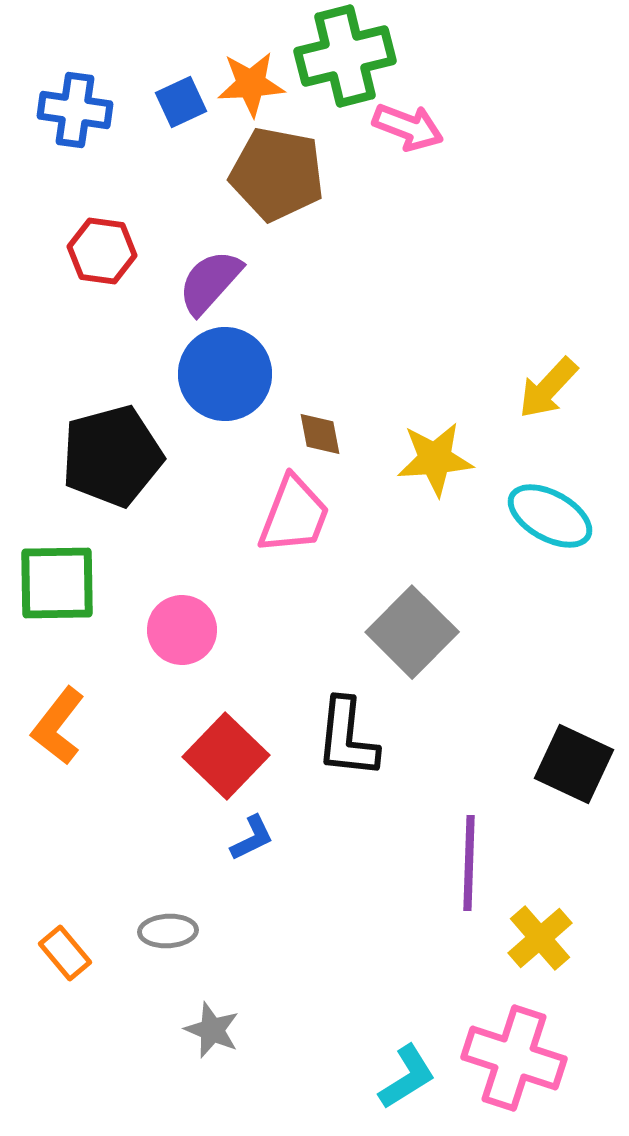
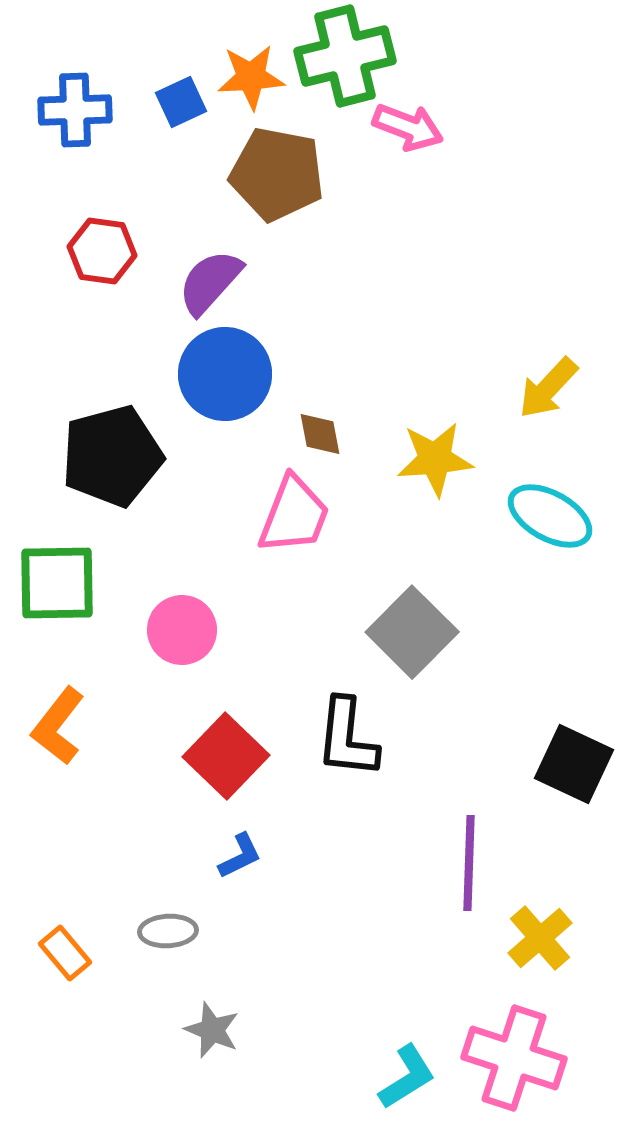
orange star: moved 7 px up
blue cross: rotated 10 degrees counterclockwise
blue L-shape: moved 12 px left, 18 px down
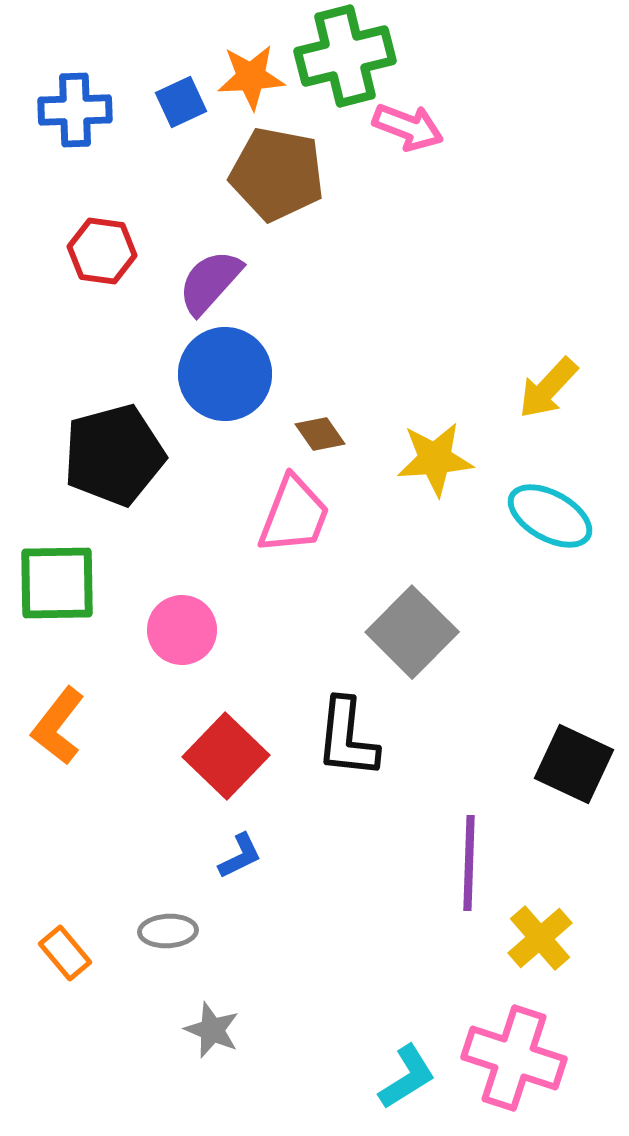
brown diamond: rotated 24 degrees counterclockwise
black pentagon: moved 2 px right, 1 px up
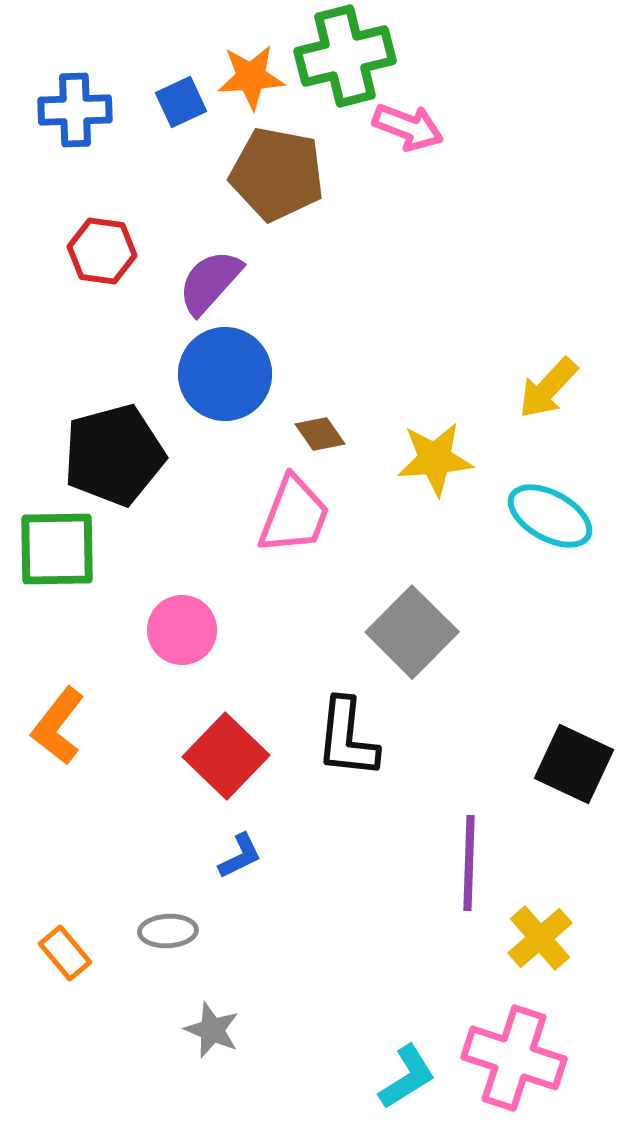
green square: moved 34 px up
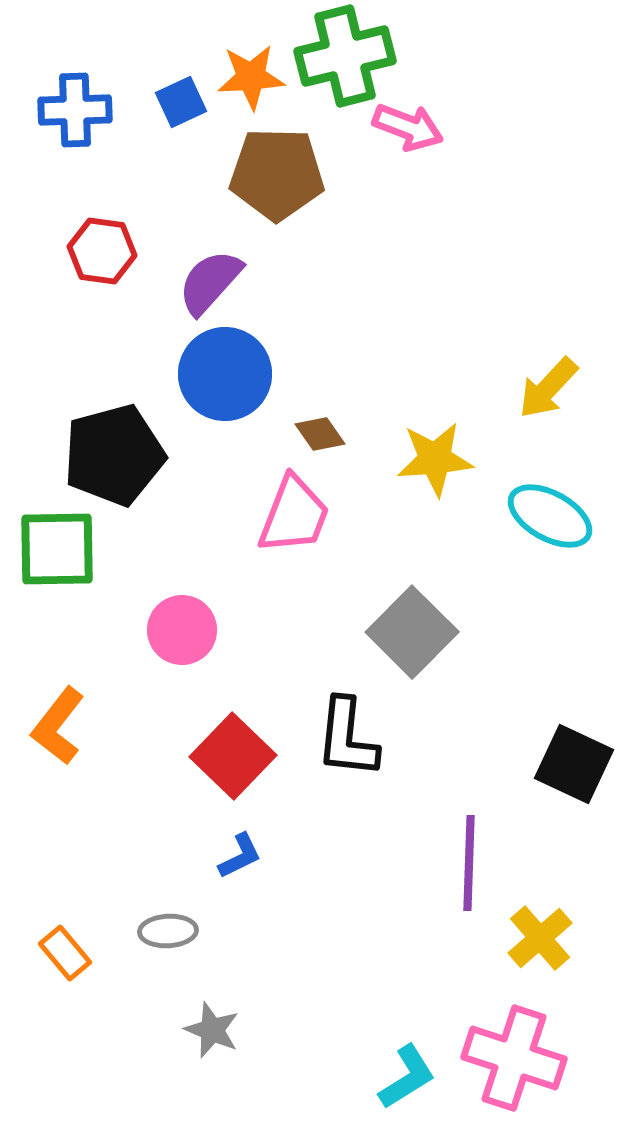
brown pentagon: rotated 10 degrees counterclockwise
red square: moved 7 px right
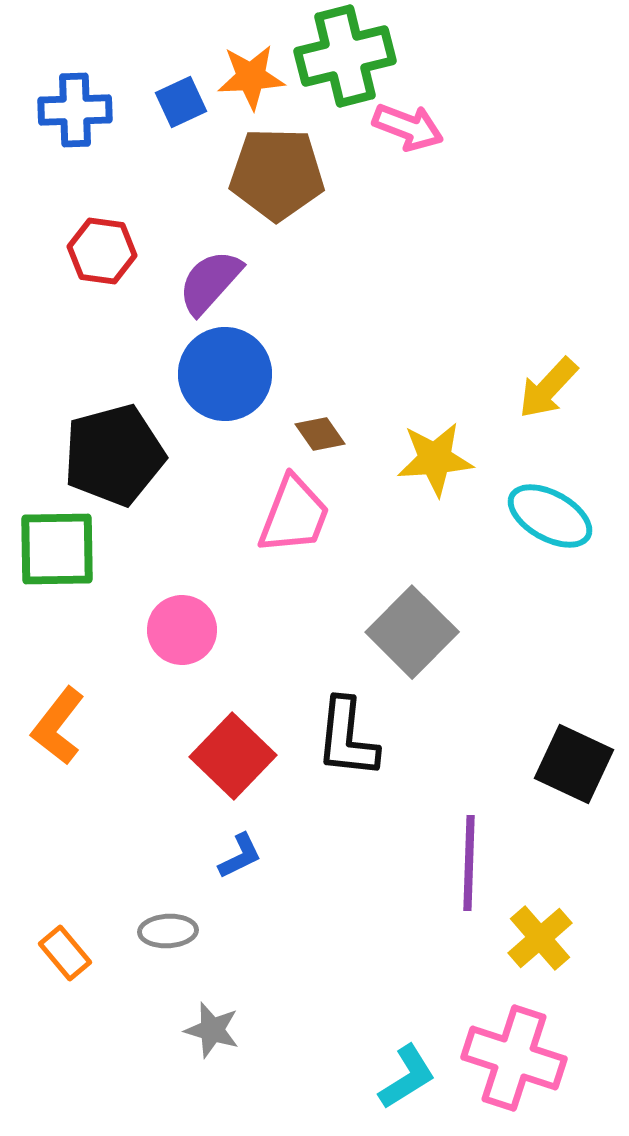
gray star: rotated 6 degrees counterclockwise
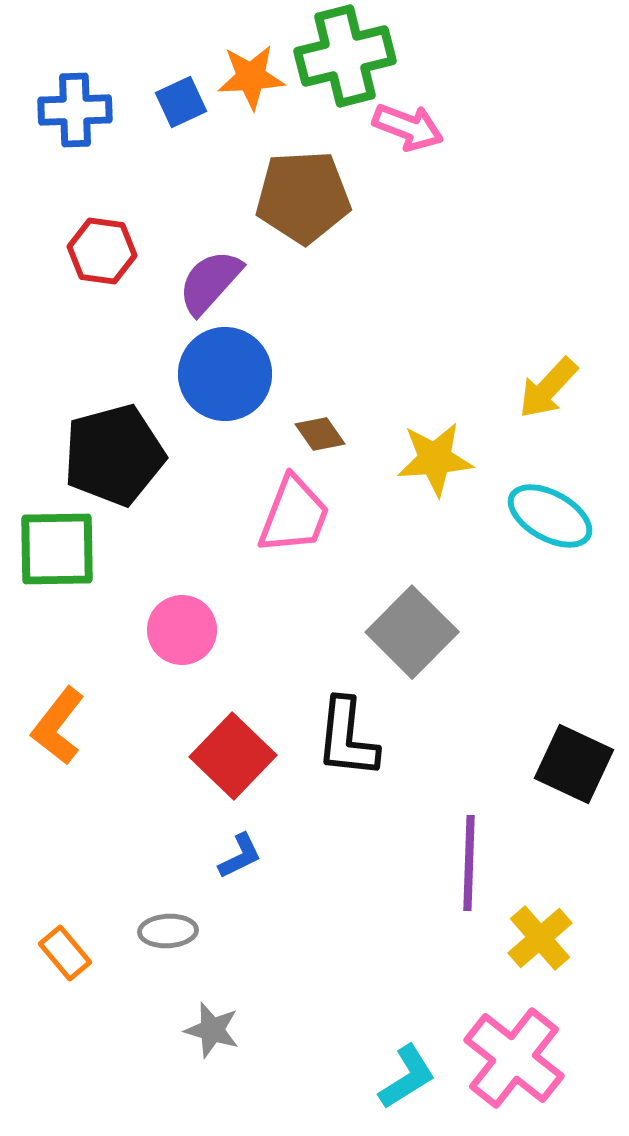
brown pentagon: moved 26 px right, 23 px down; rotated 4 degrees counterclockwise
pink cross: rotated 20 degrees clockwise
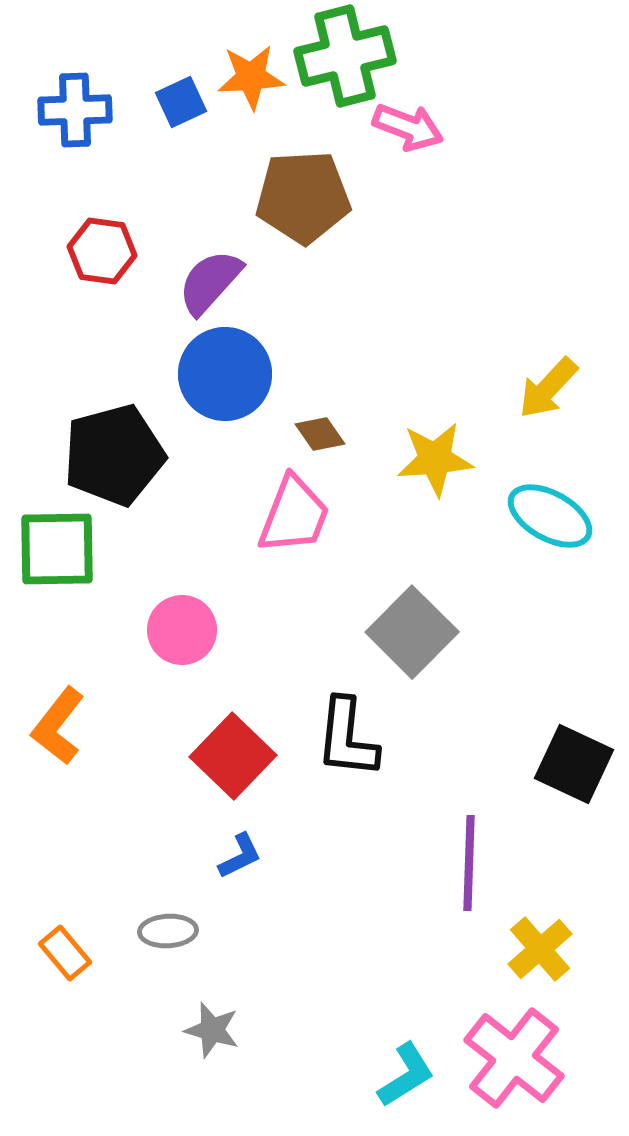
yellow cross: moved 11 px down
cyan L-shape: moved 1 px left, 2 px up
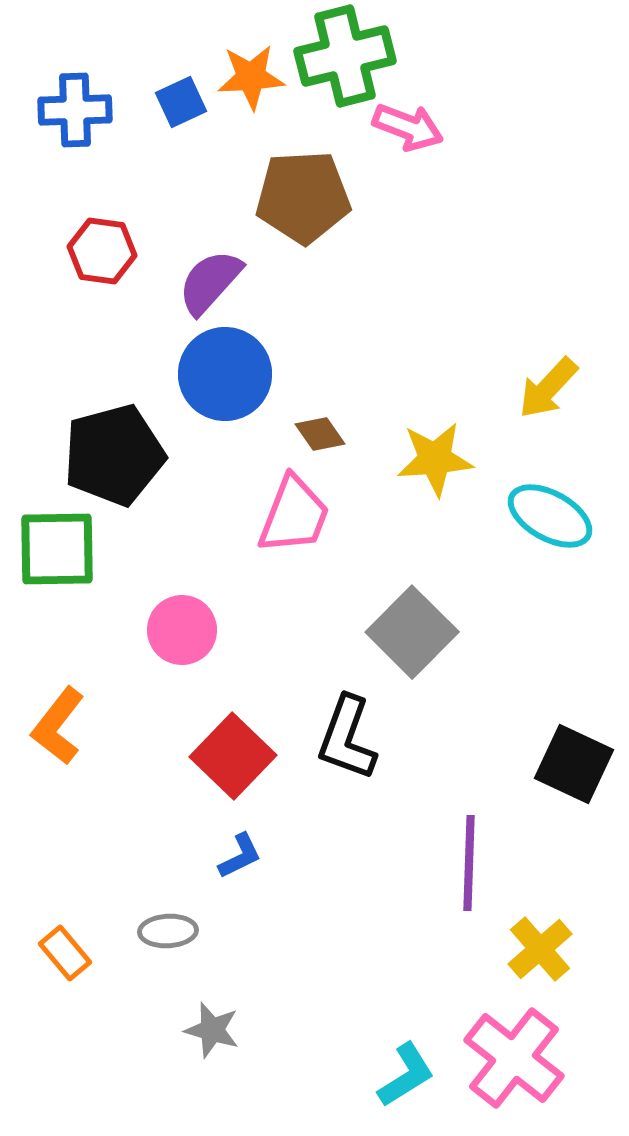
black L-shape: rotated 14 degrees clockwise
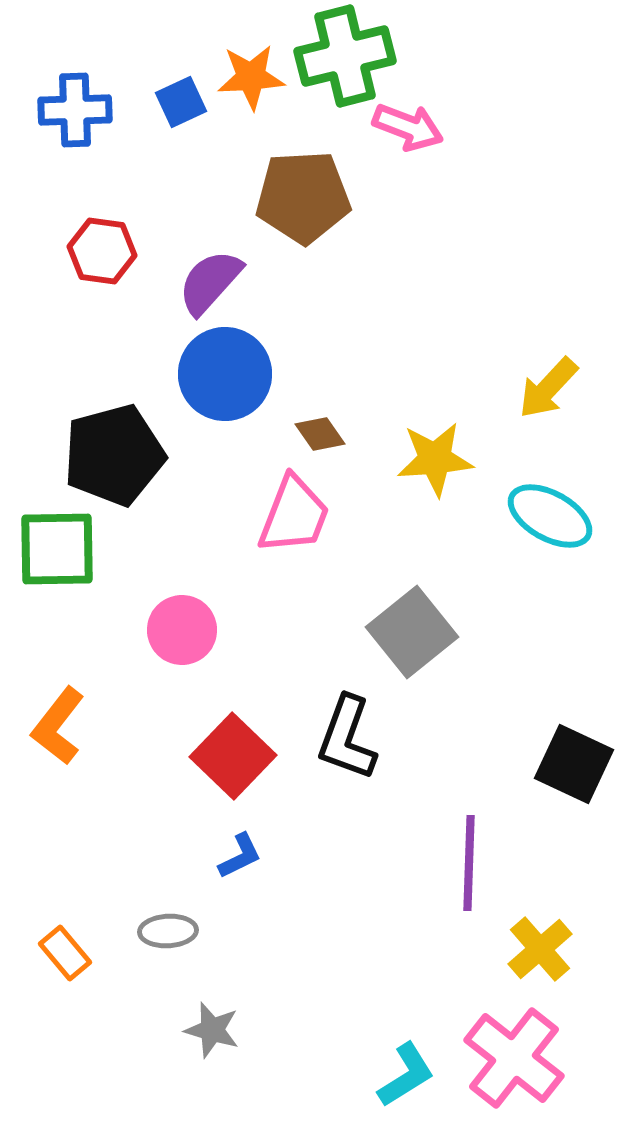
gray square: rotated 6 degrees clockwise
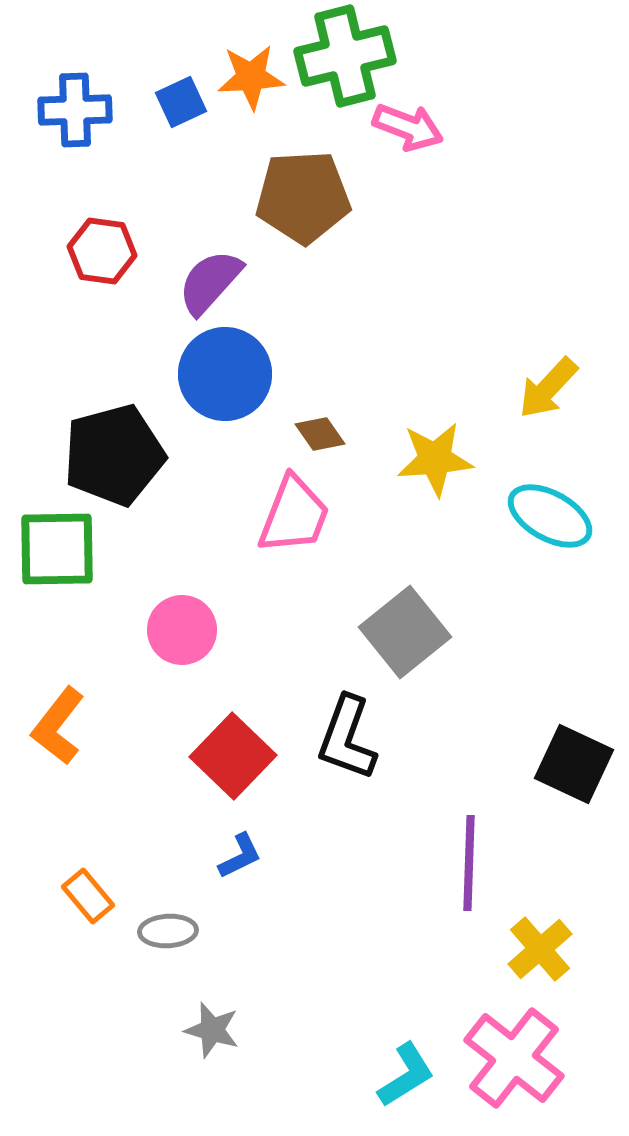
gray square: moved 7 px left
orange rectangle: moved 23 px right, 57 px up
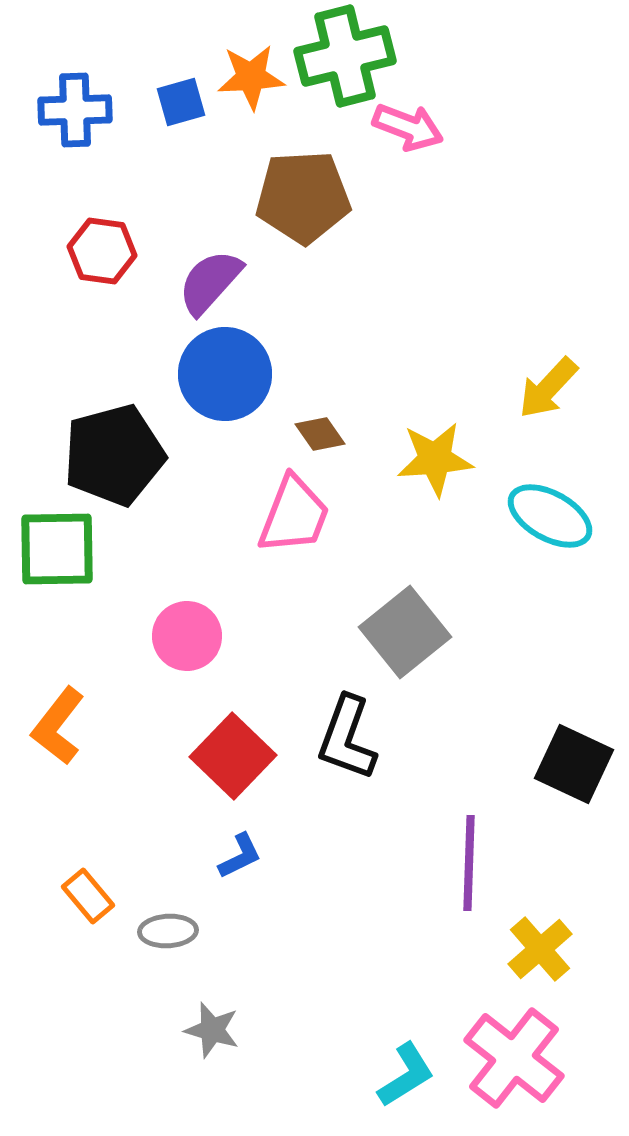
blue square: rotated 9 degrees clockwise
pink circle: moved 5 px right, 6 px down
